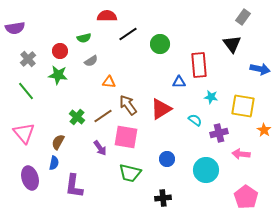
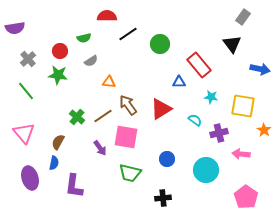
red rectangle: rotated 35 degrees counterclockwise
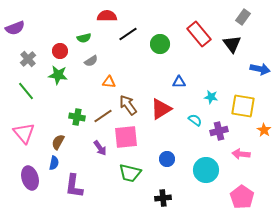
purple semicircle: rotated 12 degrees counterclockwise
red rectangle: moved 31 px up
green cross: rotated 28 degrees counterclockwise
purple cross: moved 2 px up
pink square: rotated 15 degrees counterclockwise
pink pentagon: moved 4 px left
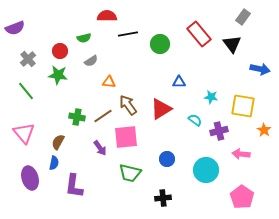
black line: rotated 24 degrees clockwise
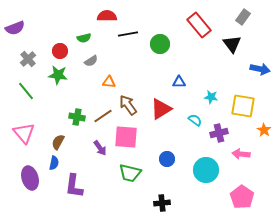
red rectangle: moved 9 px up
purple cross: moved 2 px down
pink square: rotated 10 degrees clockwise
black cross: moved 1 px left, 5 px down
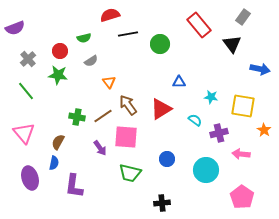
red semicircle: moved 3 px right, 1 px up; rotated 18 degrees counterclockwise
orange triangle: rotated 48 degrees clockwise
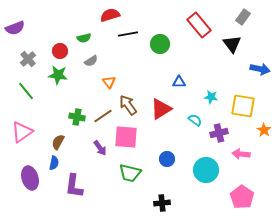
pink triangle: moved 2 px left, 1 px up; rotated 35 degrees clockwise
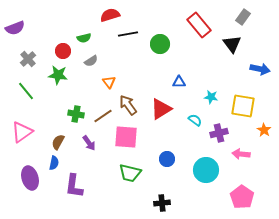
red circle: moved 3 px right
green cross: moved 1 px left, 3 px up
purple arrow: moved 11 px left, 5 px up
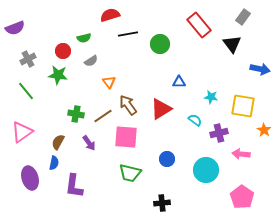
gray cross: rotated 14 degrees clockwise
